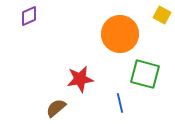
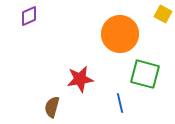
yellow square: moved 1 px right, 1 px up
brown semicircle: moved 4 px left, 1 px up; rotated 35 degrees counterclockwise
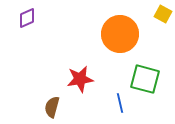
purple diamond: moved 2 px left, 2 px down
green square: moved 5 px down
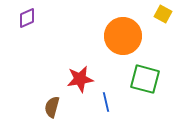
orange circle: moved 3 px right, 2 px down
blue line: moved 14 px left, 1 px up
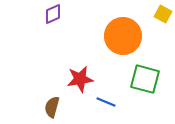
purple diamond: moved 26 px right, 4 px up
blue line: rotated 54 degrees counterclockwise
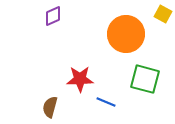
purple diamond: moved 2 px down
orange circle: moved 3 px right, 2 px up
red star: rotated 8 degrees clockwise
brown semicircle: moved 2 px left
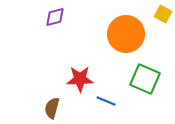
purple diamond: moved 2 px right, 1 px down; rotated 10 degrees clockwise
green square: rotated 8 degrees clockwise
blue line: moved 1 px up
brown semicircle: moved 2 px right, 1 px down
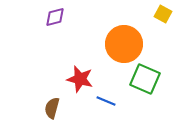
orange circle: moved 2 px left, 10 px down
red star: rotated 16 degrees clockwise
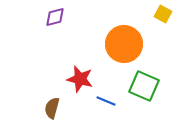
green square: moved 1 px left, 7 px down
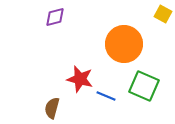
blue line: moved 5 px up
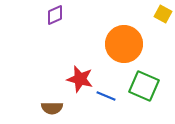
purple diamond: moved 2 px up; rotated 10 degrees counterclockwise
brown semicircle: rotated 105 degrees counterclockwise
